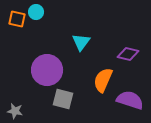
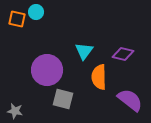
cyan triangle: moved 3 px right, 9 px down
purple diamond: moved 5 px left
orange semicircle: moved 4 px left, 3 px up; rotated 25 degrees counterclockwise
purple semicircle: rotated 20 degrees clockwise
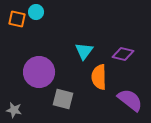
purple circle: moved 8 px left, 2 px down
gray star: moved 1 px left, 1 px up
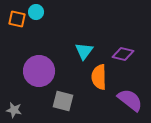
purple circle: moved 1 px up
gray square: moved 2 px down
